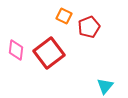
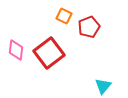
cyan triangle: moved 2 px left
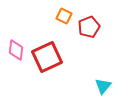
red square: moved 2 px left, 4 px down; rotated 12 degrees clockwise
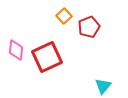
orange square: rotated 21 degrees clockwise
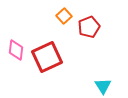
cyan triangle: rotated 12 degrees counterclockwise
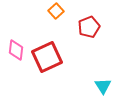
orange square: moved 8 px left, 5 px up
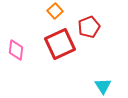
orange square: moved 1 px left
red square: moved 13 px right, 13 px up
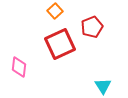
red pentagon: moved 3 px right
pink diamond: moved 3 px right, 17 px down
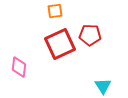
orange square: rotated 35 degrees clockwise
red pentagon: moved 2 px left, 8 px down; rotated 25 degrees clockwise
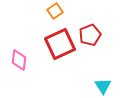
orange square: rotated 28 degrees counterclockwise
red pentagon: rotated 25 degrees counterclockwise
pink diamond: moved 7 px up
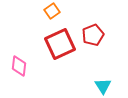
orange square: moved 3 px left
red pentagon: moved 3 px right
pink diamond: moved 6 px down
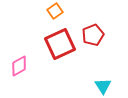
orange square: moved 3 px right
pink diamond: rotated 55 degrees clockwise
